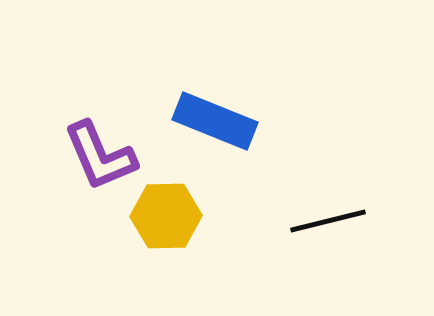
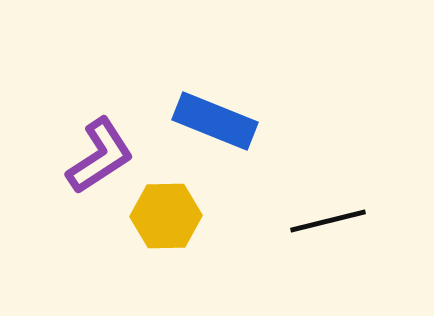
purple L-shape: rotated 100 degrees counterclockwise
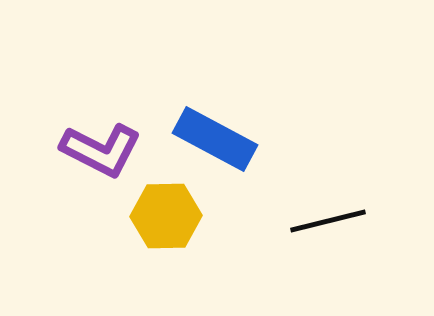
blue rectangle: moved 18 px down; rotated 6 degrees clockwise
purple L-shape: moved 1 px right, 6 px up; rotated 60 degrees clockwise
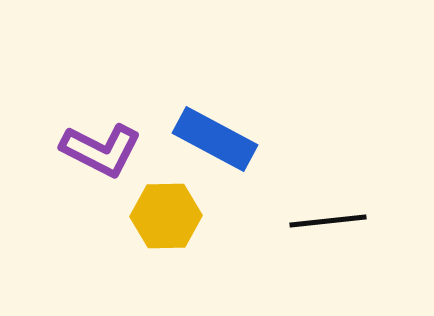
black line: rotated 8 degrees clockwise
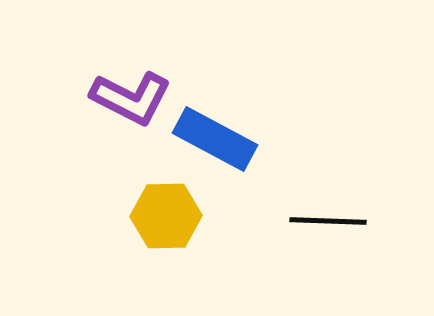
purple L-shape: moved 30 px right, 52 px up
black line: rotated 8 degrees clockwise
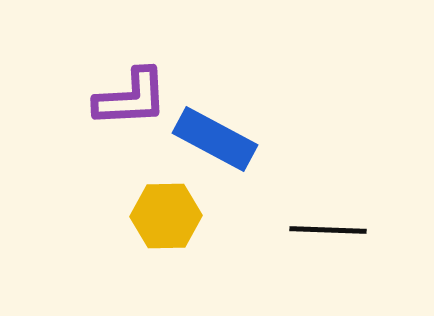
purple L-shape: rotated 30 degrees counterclockwise
black line: moved 9 px down
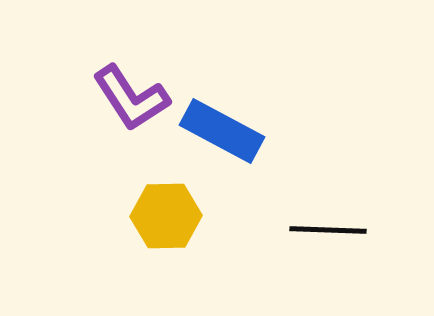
purple L-shape: rotated 60 degrees clockwise
blue rectangle: moved 7 px right, 8 px up
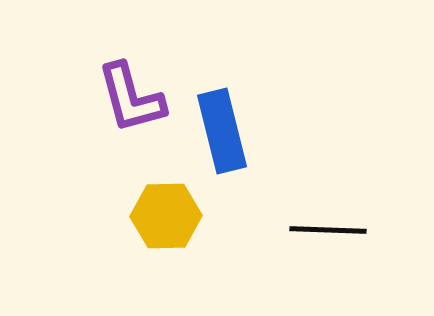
purple L-shape: rotated 18 degrees clockwise
blue rectangle: rotated 48 degrees clockwise
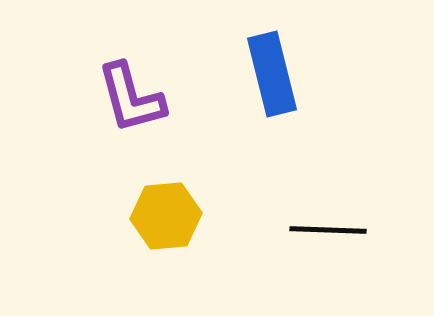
blue rectangle: moved 50 px right, 57 px up
yellow hexagon: rotated 4 degrees counterclockwise
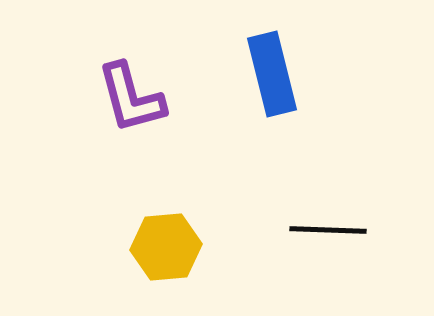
yellow hexagon: moved 31 px down
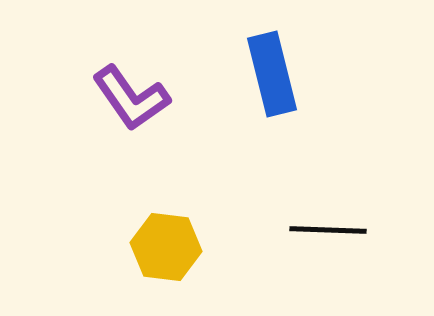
purple L-shape: rotated 20 degrees counterclockwise
yellow hexagon: rotated 12 degrees clockwise
